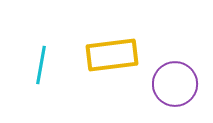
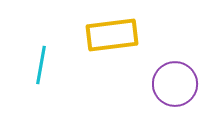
yellow rectangle: moved 20 px up
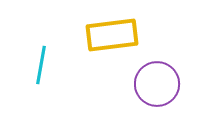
purple circle: moved 18 px left
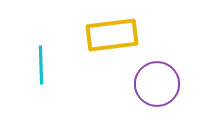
cyan line: rotated 12 degrees counterclockwise
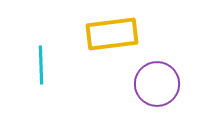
yellow rectangle: moved 1 px up
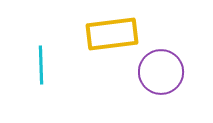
purple circle: moved 4 px right, 12 px up
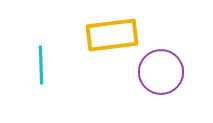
yellow rectangle: moved 1 px down
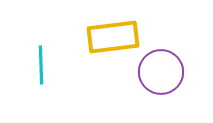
yellow rectangle: moved 1 px right, 2 px down
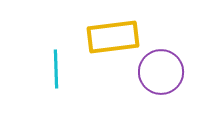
cyan line: moved 15 px right, 4 px down
